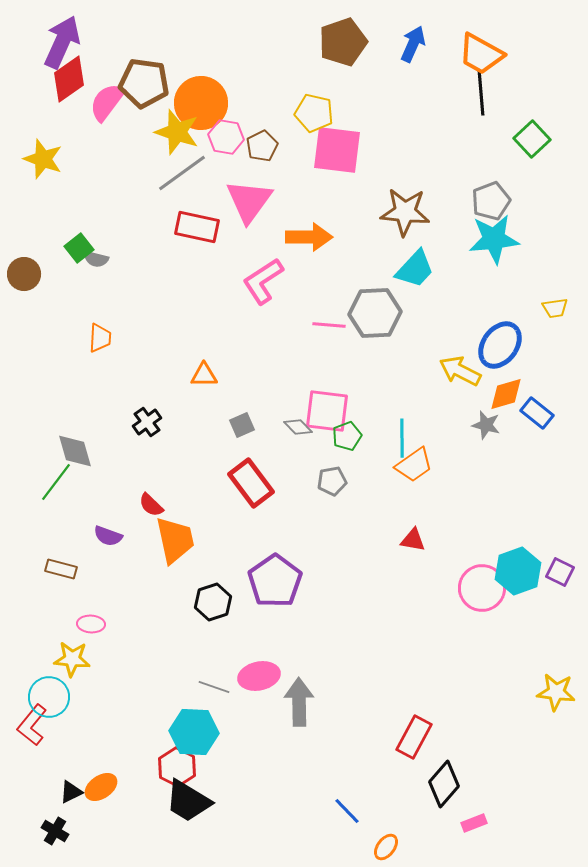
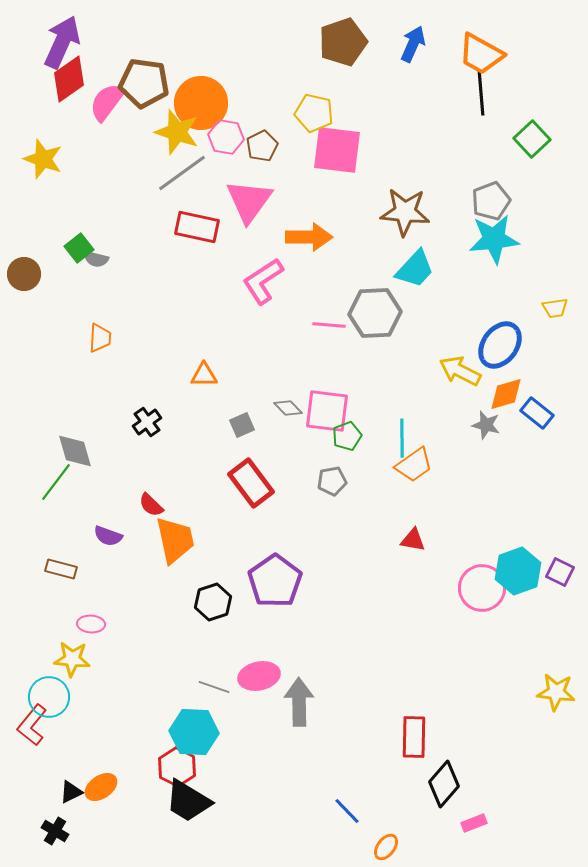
gray diamond at (298, 427): moved 10 px left, 19 px up
red rectangle at (414, 737): rotated 27 degrees counterclockwise
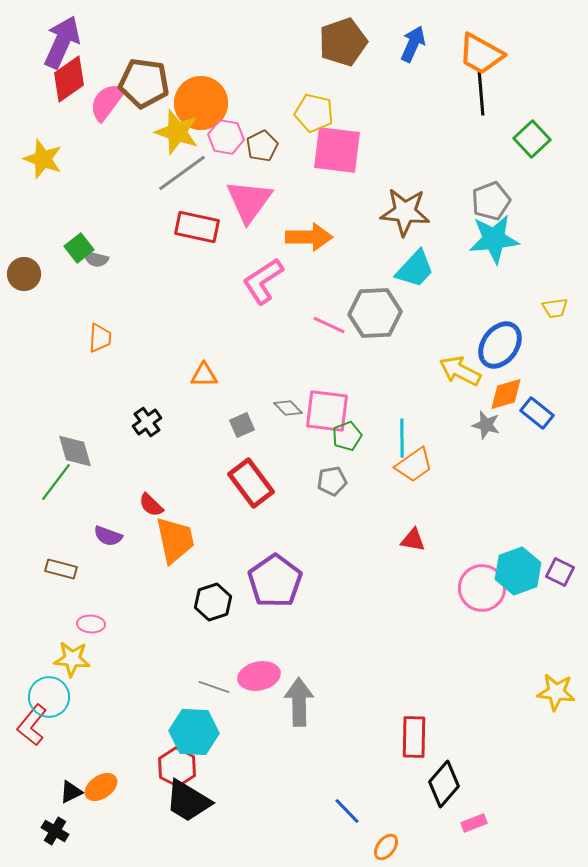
pink line at (329, 325): rotated 20 degrees clockwise
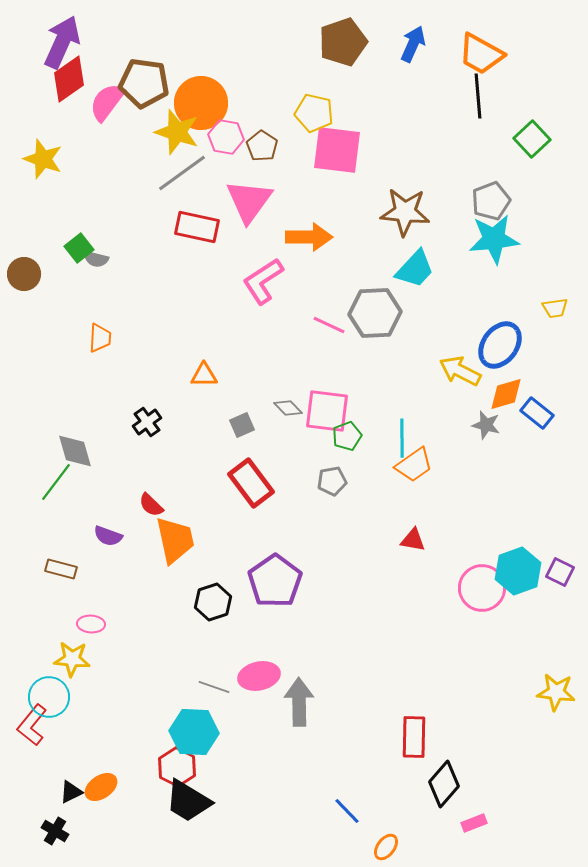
black line at (481, 93): moved 3 px left, 3 px down
brown pentagon at (262, 146): rotated 12 degrees counterclockwise
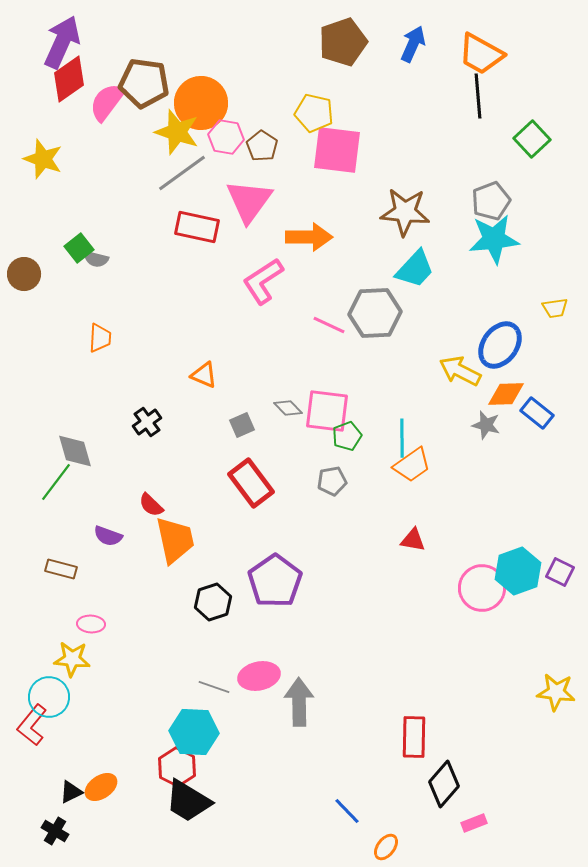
orange triangle at (204, 375): rotated 24 degrees clockwise
orange diamond at (506, 394): rotated 15 degrees clockwise
orange trapezoid at (414, 465): moved 2 px left
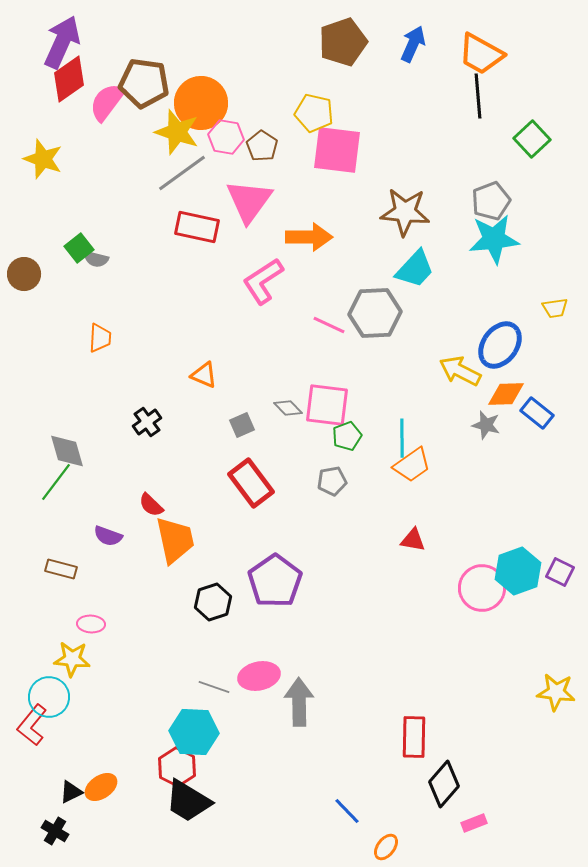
pink square at (327, 411): moved 6 px up
gray diamond at (75, 451): moved 8 px left
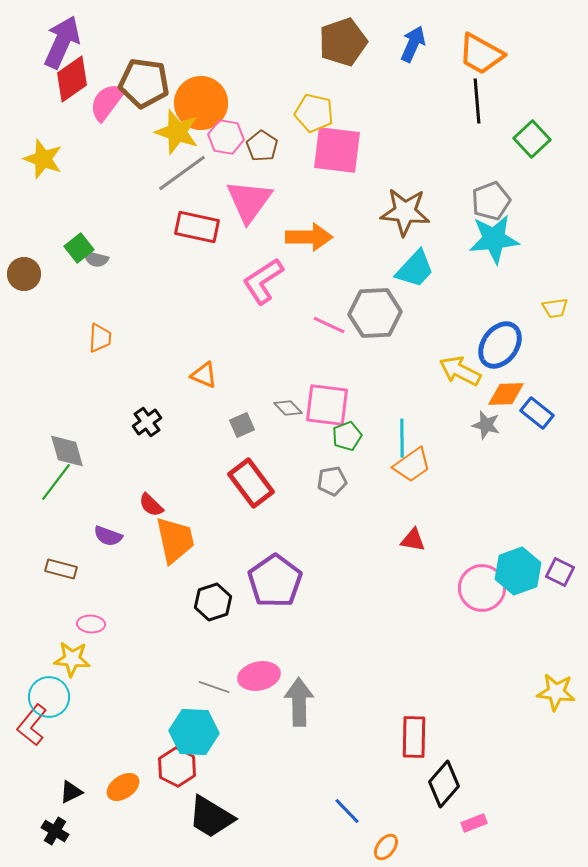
red diamond at (69, 79): moved 3 px right
black line at (478, 96): moved 1 px left, 5 px down
orange ellipse at (101, 787): moved 22 px right
black trapezoid at (188, 801): moved 23 px right, 16 px down
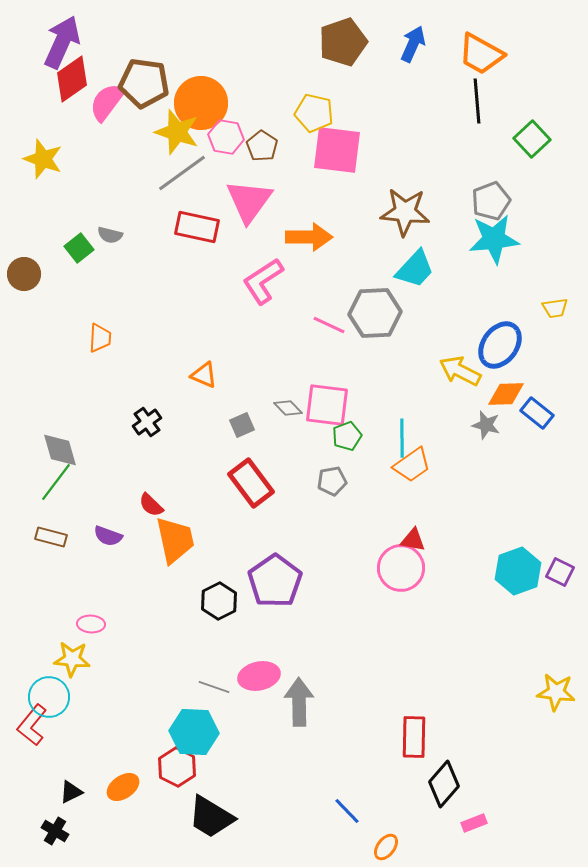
gray semicircle at (96, 259): moved 14 px right, 24 px up
gray diamond at (67, 451): moved 7 px left, 1 px up
brown rectangle at (61, 569): moved 10 px left, 32 px up
pink circle at (482, 588): moved 81 px left, 20 px up
black hexagon at (213, 602): moved 6 px right, 1 px up; rotated 9 degrees counterclockwise
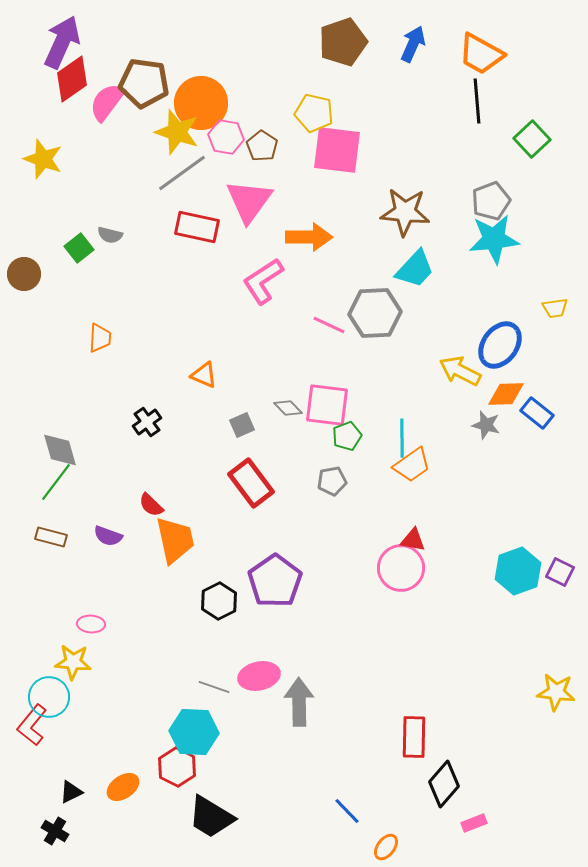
yellow star at (72, 659): moved 1 px right, 3 px down
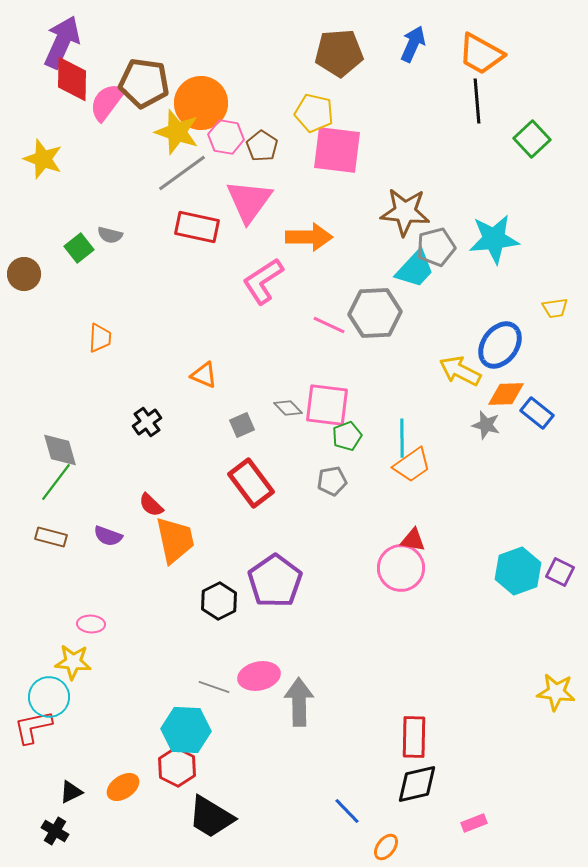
brown pentagon at (343, 42): moved 4 px left, 11 px down; rotated 15 degrees clockwise
red diamond at (72, 79): rotated 54 degrees counterclockwise
gray pentagon at (491, 201): moved 55 px left, 46 px down; rotated 6 degrees clockwise
red L-shape at (32, 725): moved 1 px right, 2 px down; rotated 39 degrees clockwise
cyan hexagon at (194, 732): moved 8 px left, 2 px up
black diamond at (444, 784): moved 27 px left; rotated 36 degrees clockwise
